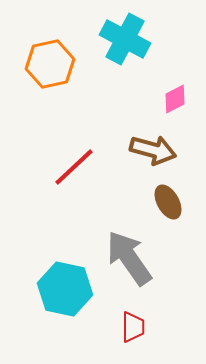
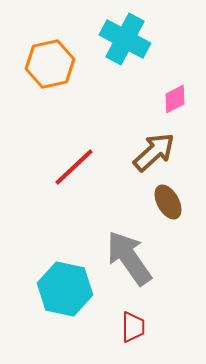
brown arrow: moved 1 px right, 2 px down; rotated 57 degrees counterclockwise
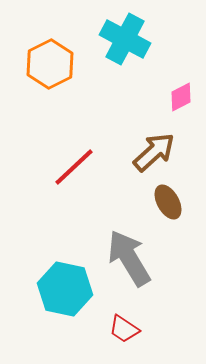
orange hexagon: rotated 15 degrees counterclockwise
pink diamond: moved 6 px right, 2 px up
gray arrow: rotated 4 degrees clockwise
red trapezoid: moved 9 px left, 2 px down; rotated 124 degrees clockwise
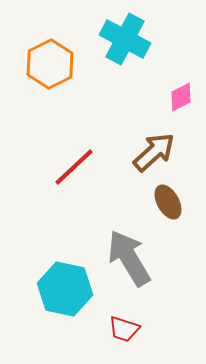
red trapezoid: rotated 16 degrees counterclockwise
